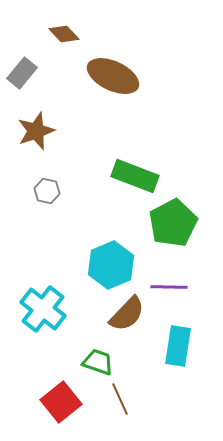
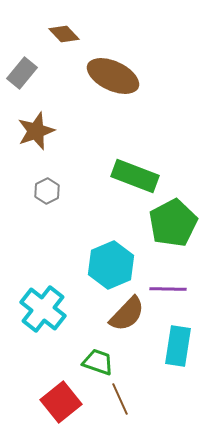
gray hexagon: rotated 20 degrees clockwise
purple line: moved 1 px left, 2 px down
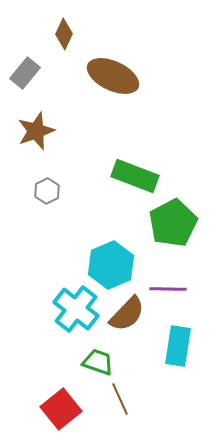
brown diamond: rotated 68 degrees clockwise
gray rectangle: moved 3 px right
cyan cross: moved 33 px right
red square: moved 7 px down
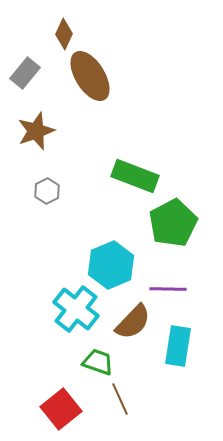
brown ellipse: moved 23 px left; rotated 33 degrees clockwise
brown semicircle: moved 6 px right, 8 px down
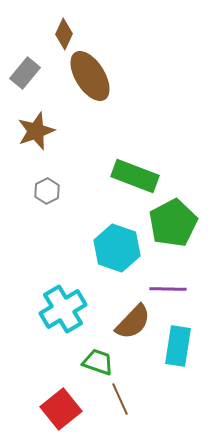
cyan hexagon: moved 6 px right, 17 px up; rotated 18 degrees counterclockwise
cyan cross: moved 13 px left; rotated 21 degrees clockwise
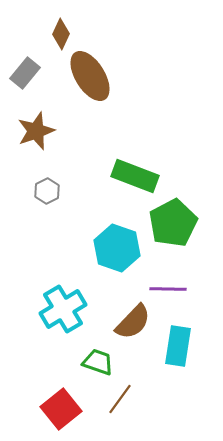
brown diamond: moved 3 px left
brown line: rotated 60 degrees clockwise
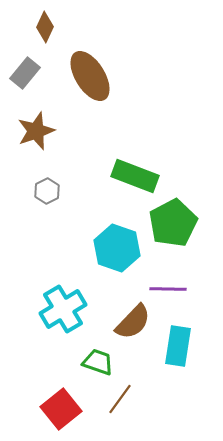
brown diamond: moved 16 px left, 7 px up
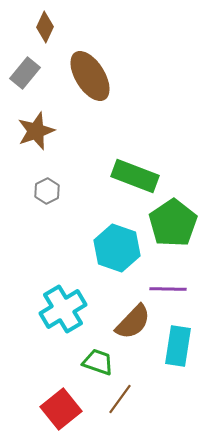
green pentagon: rotated 6 degrees counterclockwise
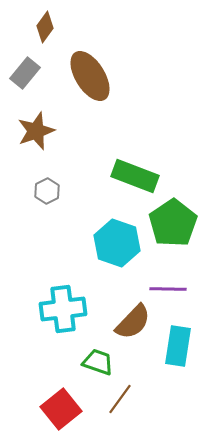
brown diamond: rotated 12 degrees clockwise
cyan hexagon: moved 5 px up
cyan cross: rotated 24 degrees clockwise
